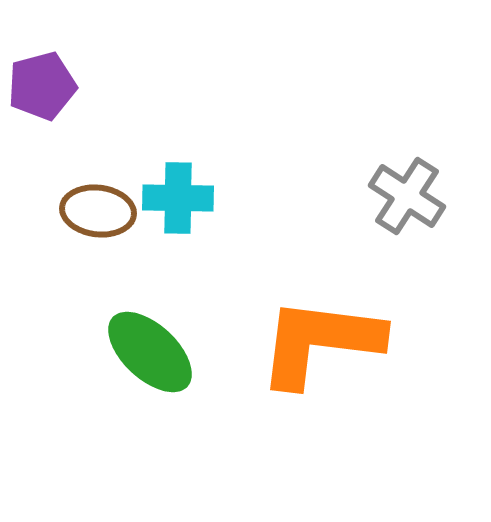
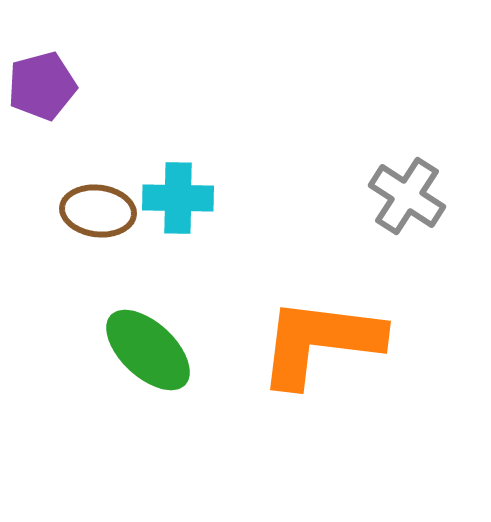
green ellipse: moved 2 px left, 2 px up
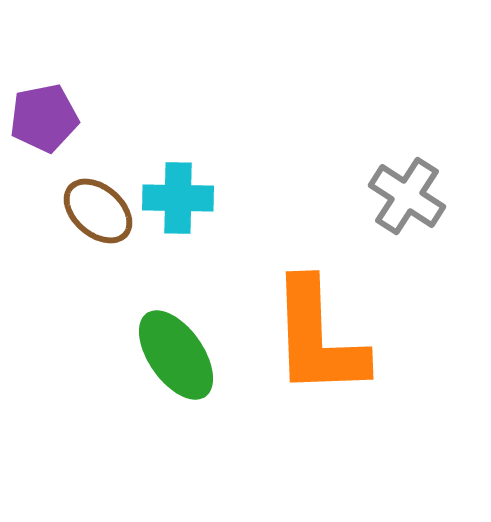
purple pentagon: moved 2 px right, 32 px down; rotated 4 degrees clockwise
brown ellipse: rotated 34 degrees clockwise
orange L-shape: moved 2 px left, 4 px up; rotated 99 degrees counterclockwise
green ellipse: moved 28 px right, 5 px down; rotated 12 degrees clockwise
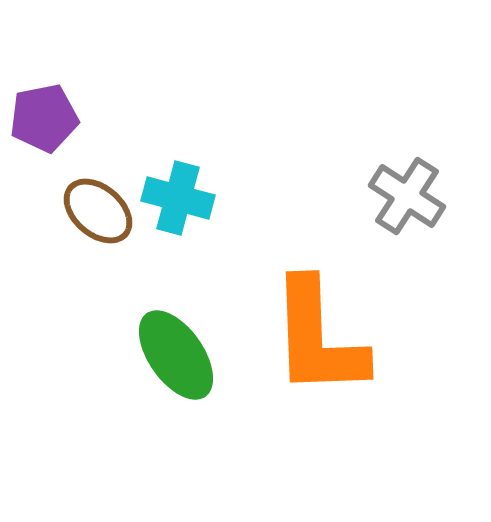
cyan cross: rotated 14 degrees clockwise
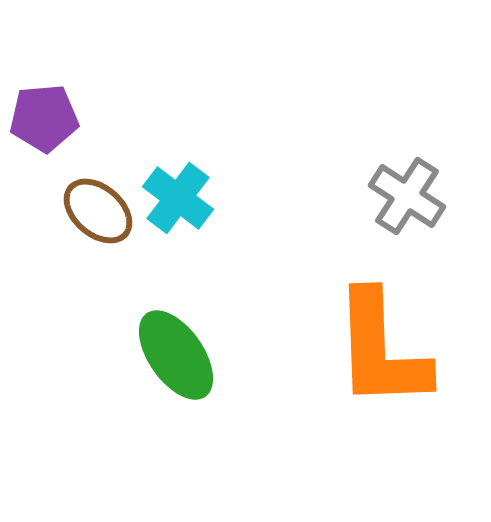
purple pentagon: rotated 6 degrees clockwise
cyan cross: rotated 22 degrees clockwise
orange L-shape: moved 63 px right, 12 px down
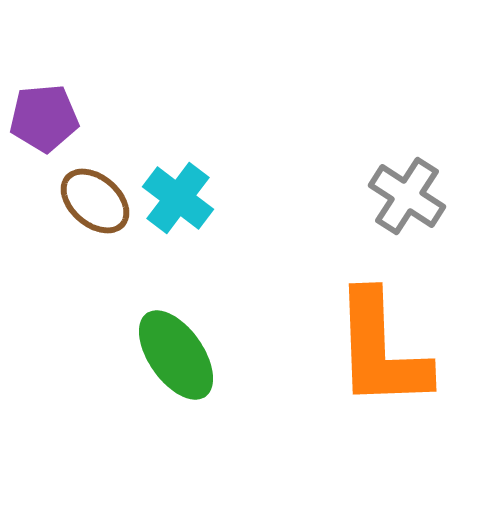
brown ellipse: moved 3 px left, 10 px up
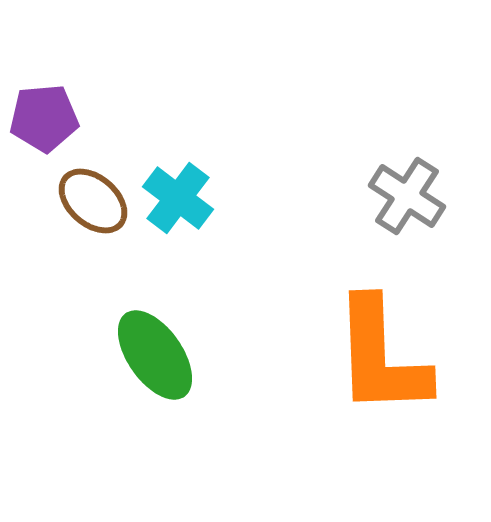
brown ellipse: moved 2 px left
orange L-shape: moved 7 px down
green ellipse: moved 21 px left
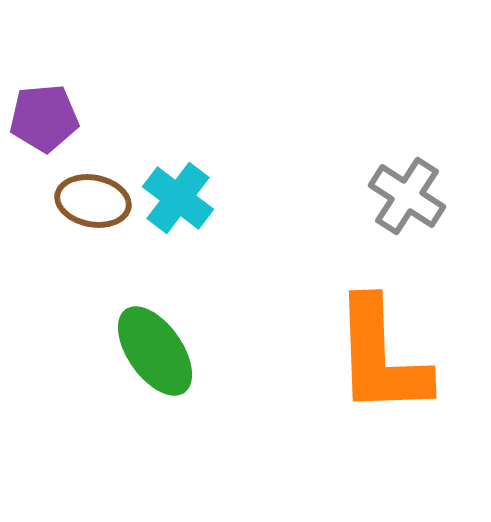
brown ellipse: rotated 30 degrees counterclockwise
green ellipse: moved 4 px up
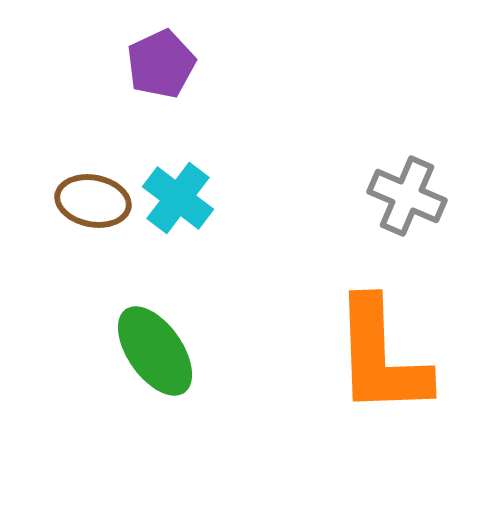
purple pentagon: moved 117 px right, 54 px up; rotated 20 degrees counterclockwise
gray cross: rotated 10 degrees counterclockwise
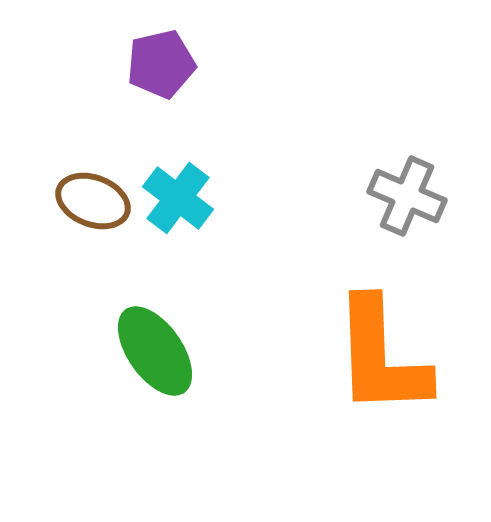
purple pentagon: rotated 12 degrees clockwise
brown ellipse: rotated 10 degrees clockwise
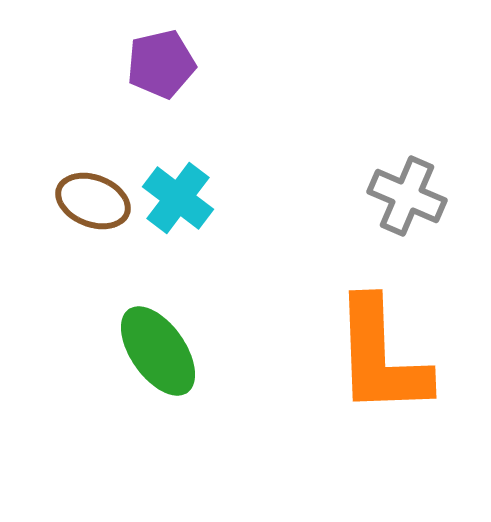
green ellipse: moved 3 px right
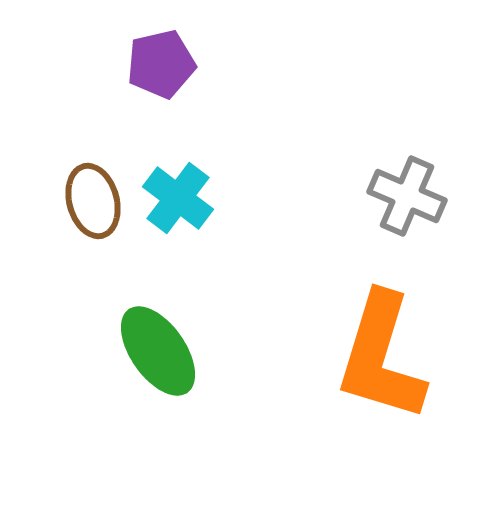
brown ellipse: rotated 54 degrees clockwise
orange L-shape: rotated 19 degrees clockwise
